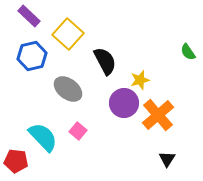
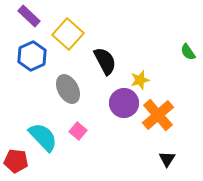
blue hexagon: rotated 12 degrees counterclockwise
gray ellipse: rotated 24 degrees clockwise
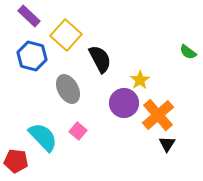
yellow square: moved 2 px left, 1 px down
green semicircle: rotated 18 degrees counterclockwise
blue hexagon: rotated 20 degrees counterclockwise
black semicircle: moved 5 px left, 2 px up
yellow star: rotated 18 degrees counterclockwise
black triangle: moved 15 px up
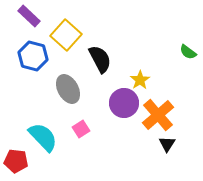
blue hexagon: moved 1 px right
pink square: moved 3 px right, 2 px up; rotated 18 degrees clockwise
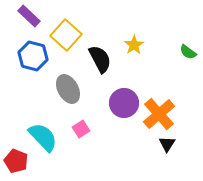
yellow star: moved 6 px left, 35 px up
orange cross: moved 1 px right, 1 px up
red pentagon: rotated 15 degrees clockwise
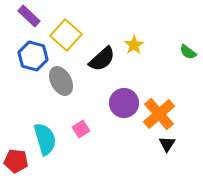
black semicircle: moved 2 px right; rotated 76 degrees clockwise
gray ellipse: moved 7 px left, 8 px up
cyan semicircle: moved 2 px right, 2 px down; rotated 28 degrees clockwise
red pentagon: rotated 15 degrees counterclockwise
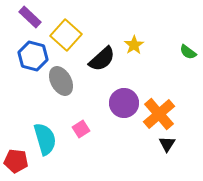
purple rectangle: moved 1 px right, 1 px down
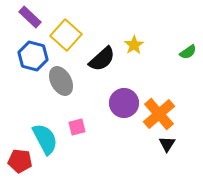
green semicircle: rotated 72 degrees counterclockwise
pink square: moved 4 px left, 2 px up; rotated 18 degrees clockwise
cyan semicircle: rotated 12 degrees counterclockwise
red pentagon: moved 4 px right
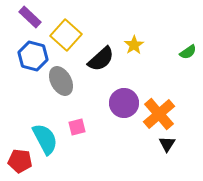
black semicircle: moved 1 px left
